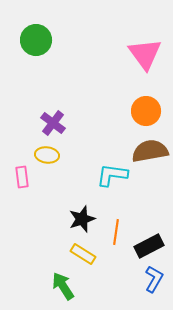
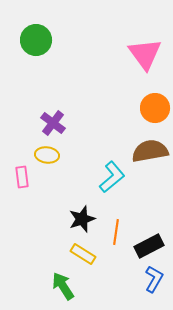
orange circle: moved 9 px right, 3 px up
cyan L-shape: moved 2 px down; rotated 132 degrees clockwise
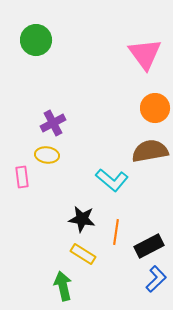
purple cross: rotated 25 degrees clockwise
cyan L-shape: moved 3 px down; rotated 80 degrees clockwise
black star: rotated 28 degrees clockwise
blue L-shape: moved 2 px right; rotated 16 degrees clockwise
green arrow: rotated 20 degrees clockwise
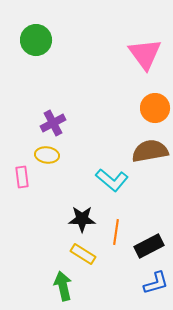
black star: rotated 8 degrees counterclockwise
blue L-shape: moved 4 px down; rotated 28 degrees clockwise
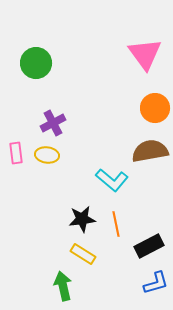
green circle: moved 23 px down
pink rectangle: moved 6 px left, 24 px up
black star: rotated 8 degrees counterclockwise
orange line: moved 8 px up; rotated 20 degrees counterclockwise
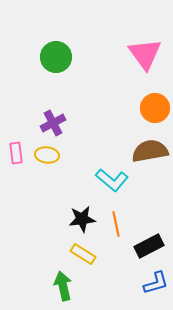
green circle: moved 20 px right, 6 px up
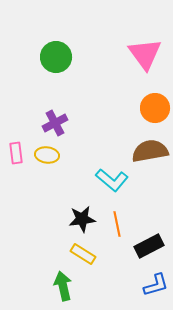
purple cross: moved 2 px right
orange line: moved 1 px right
blue L-shape: moved 2 px down
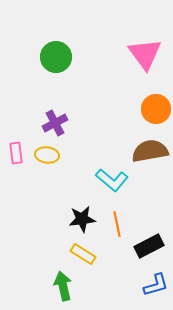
orange circle: moved 1 px right, 1 px down
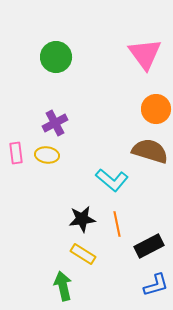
brown semicircle: rotated 27 degrees clockwise
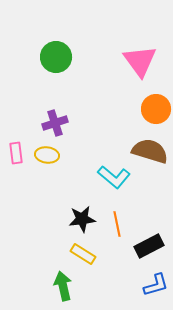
pink triangle: moved 5 px left, 7 px down
purple cross: rotated 10 degrees clockwise
cyan L-shape: moved 2 px right, 3 px up
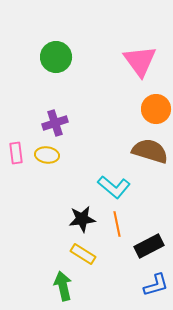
cyan L-shape: moved 10 px down
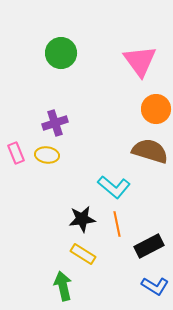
green circle: moved 5 px right, 4 px up
pink rectangle: rotated 15 degrees counterclockwise
blue L-shape: moved 1 px left, 1 px down; rotated 48 degrees clockwise
